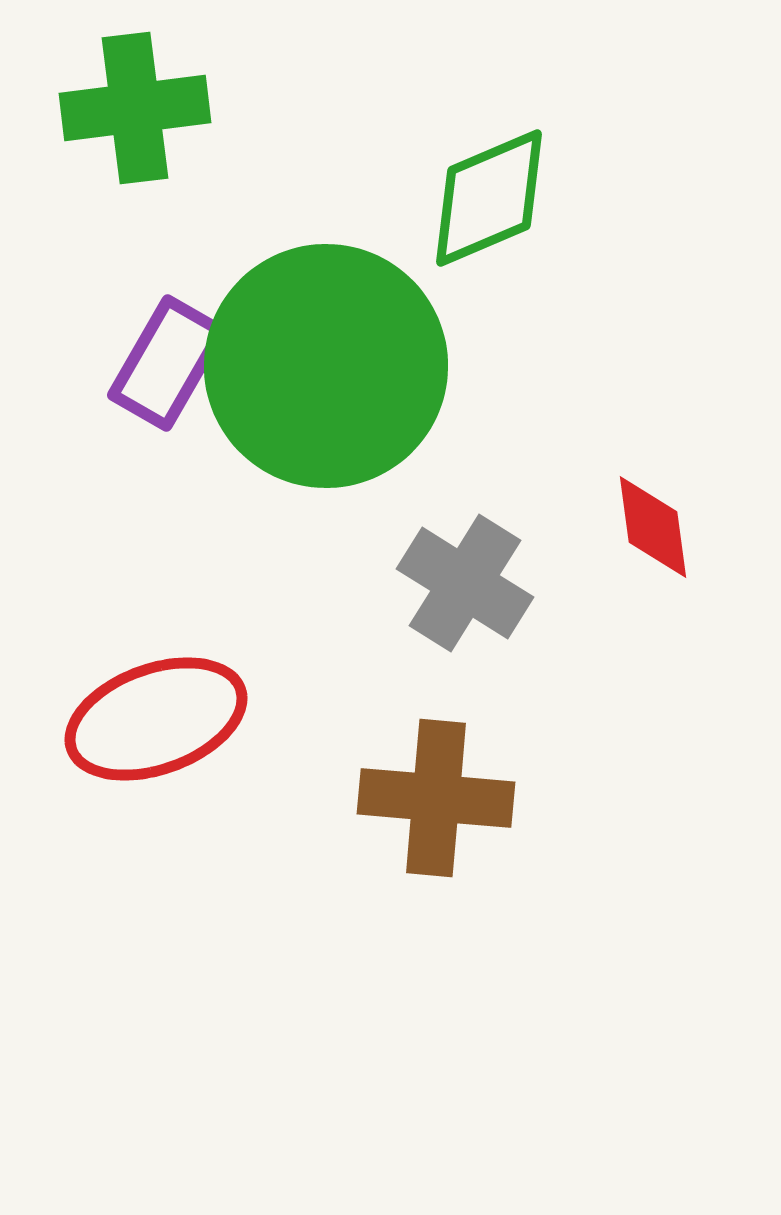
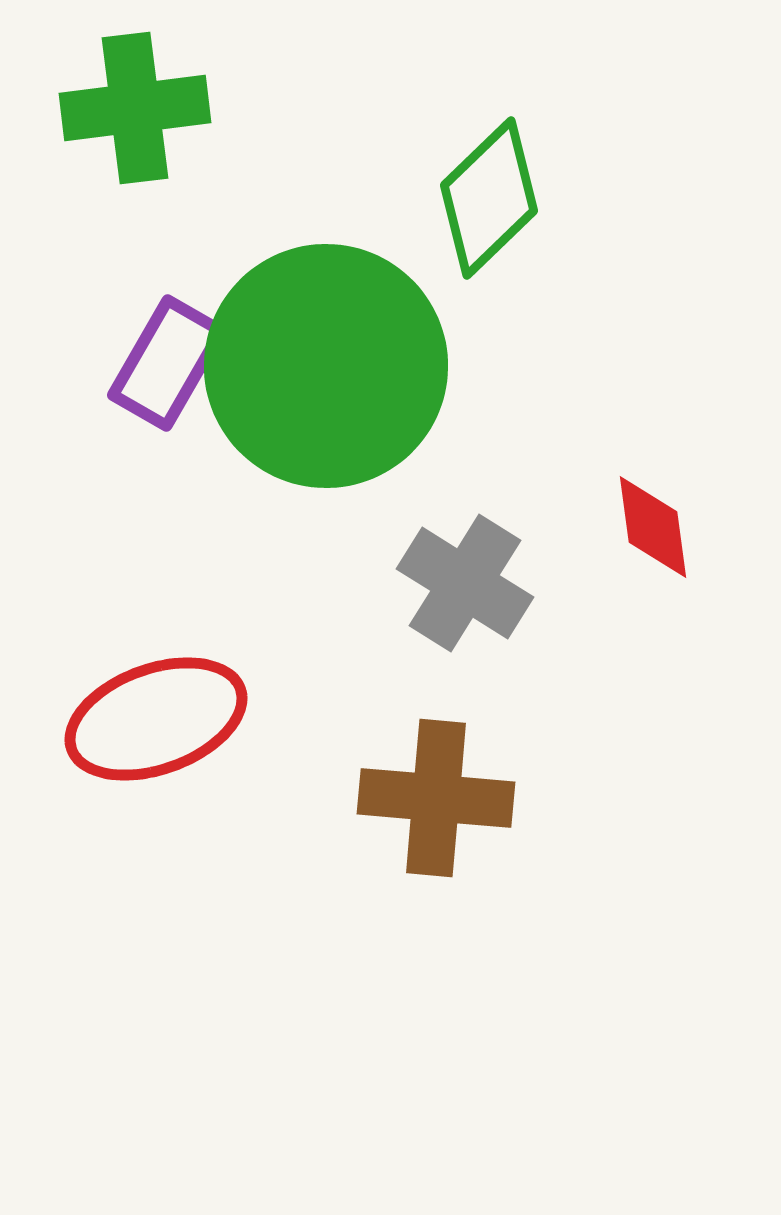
green diamond: rotated 21 degrees counterclockwise
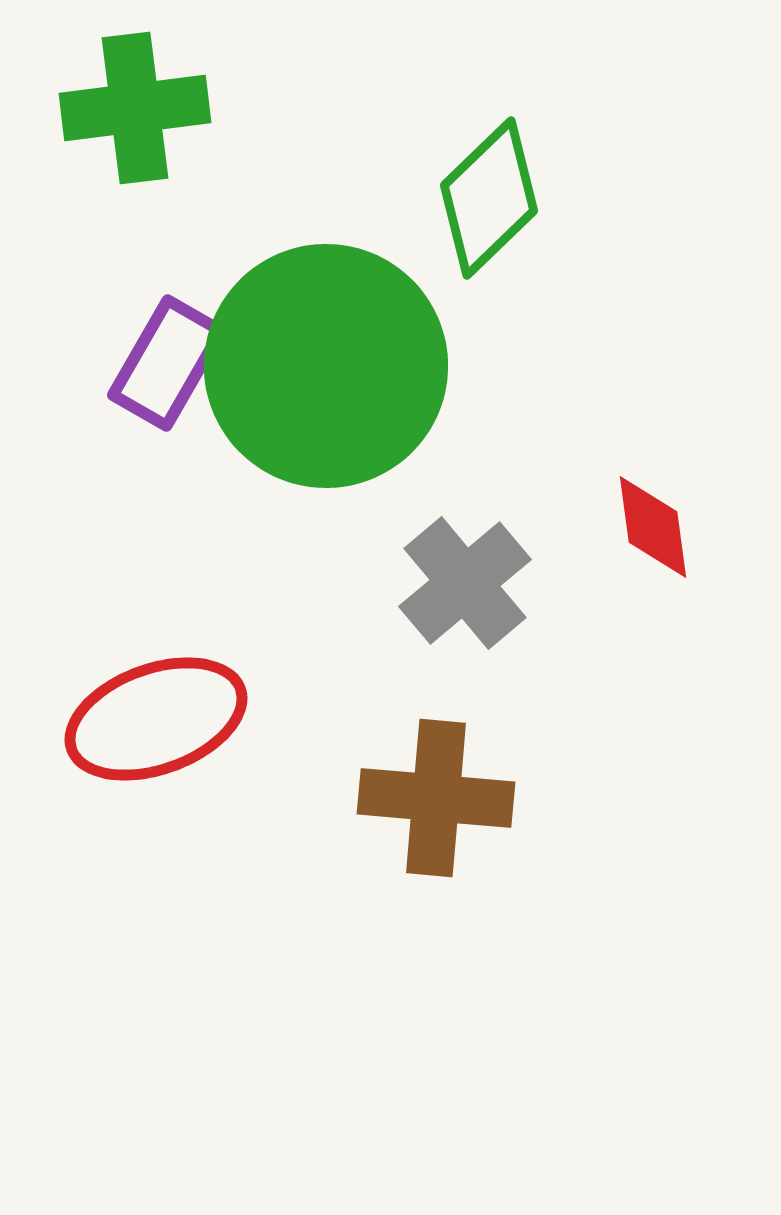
gray cross: rotated 18 degrees clockwise
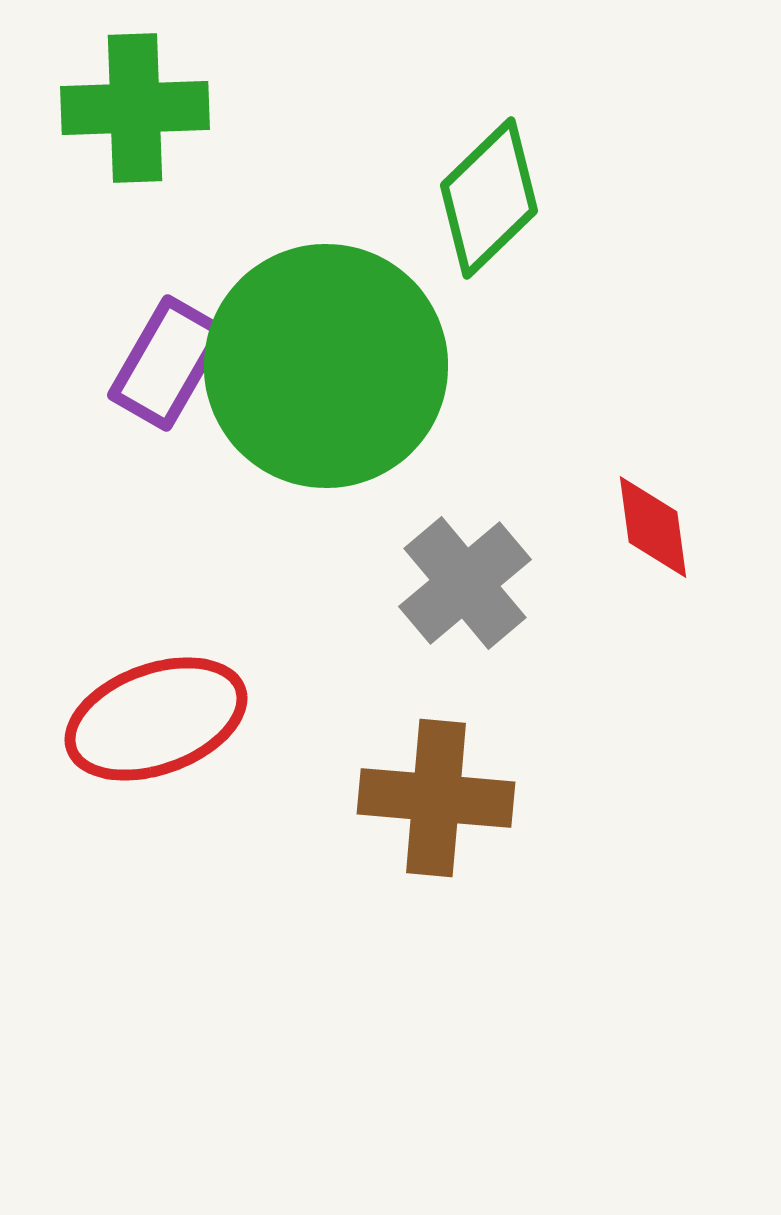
green cross: rotated 5 degrees clockwise
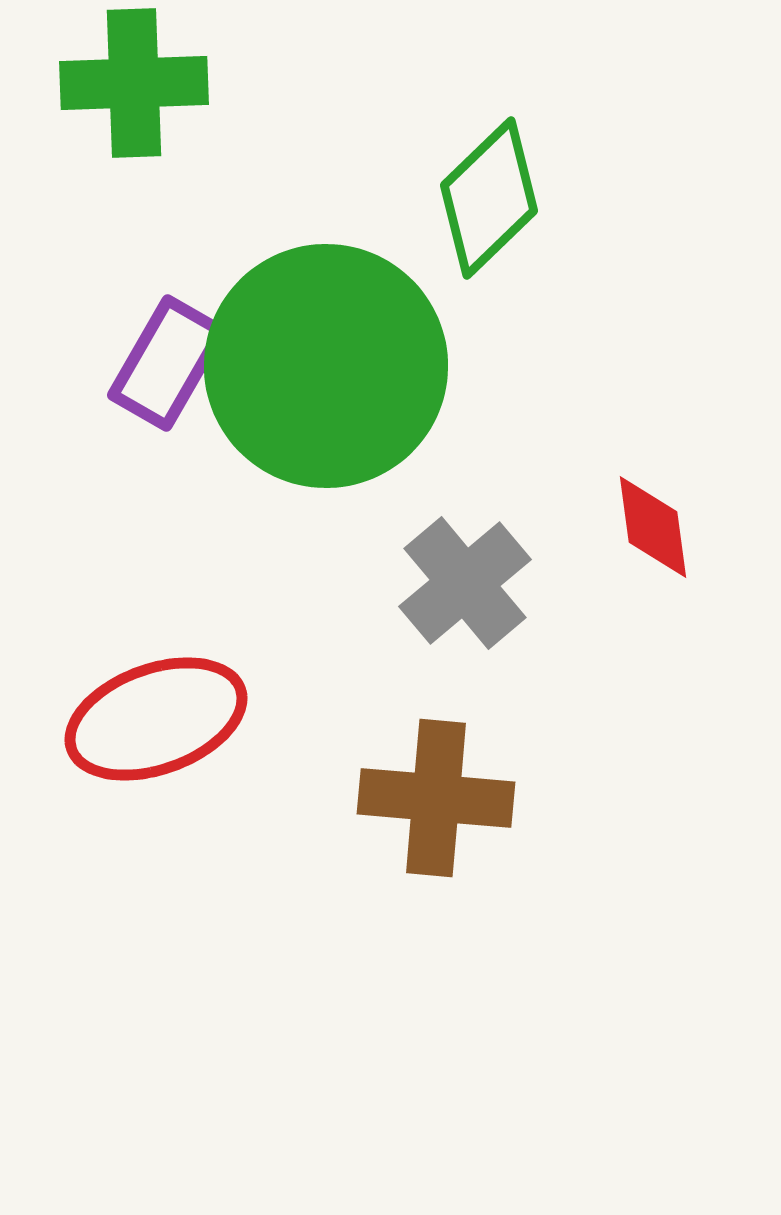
green cross: moved 1 px left, 25 px up
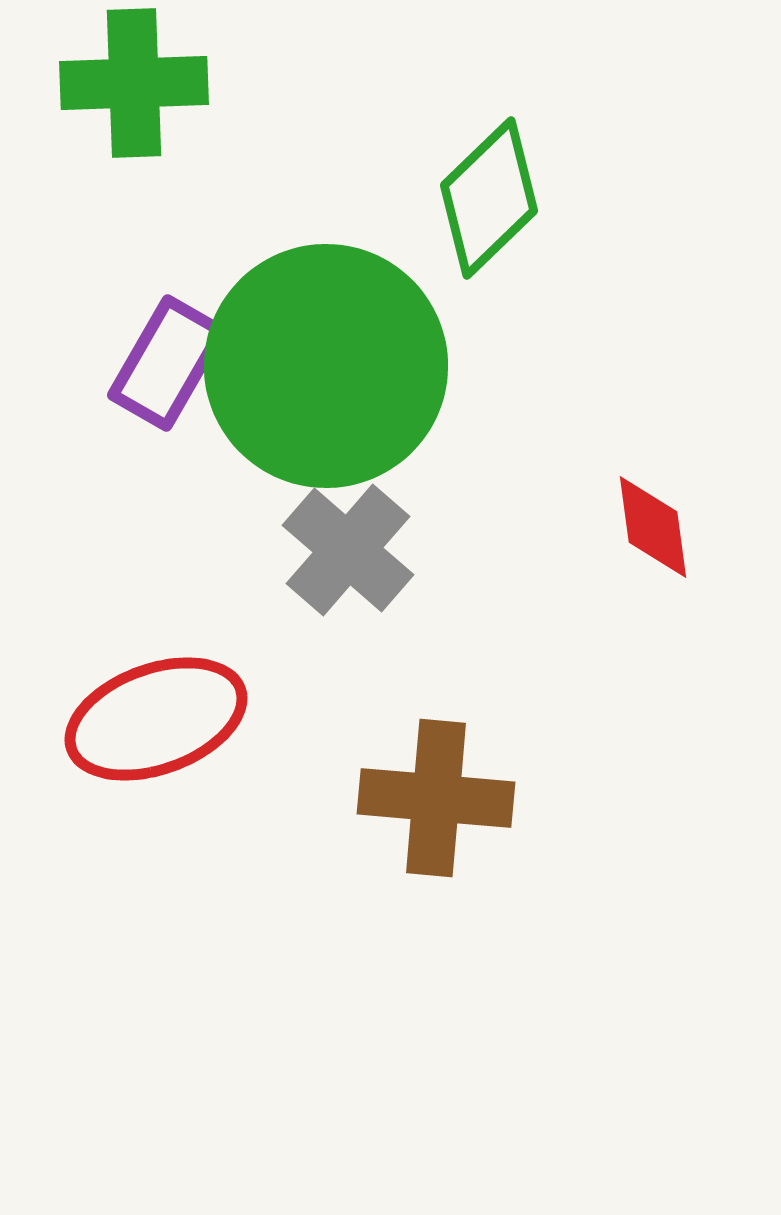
gray cross: moved 117 px left, 33 px up; rotated 9 degrees counterclockwise
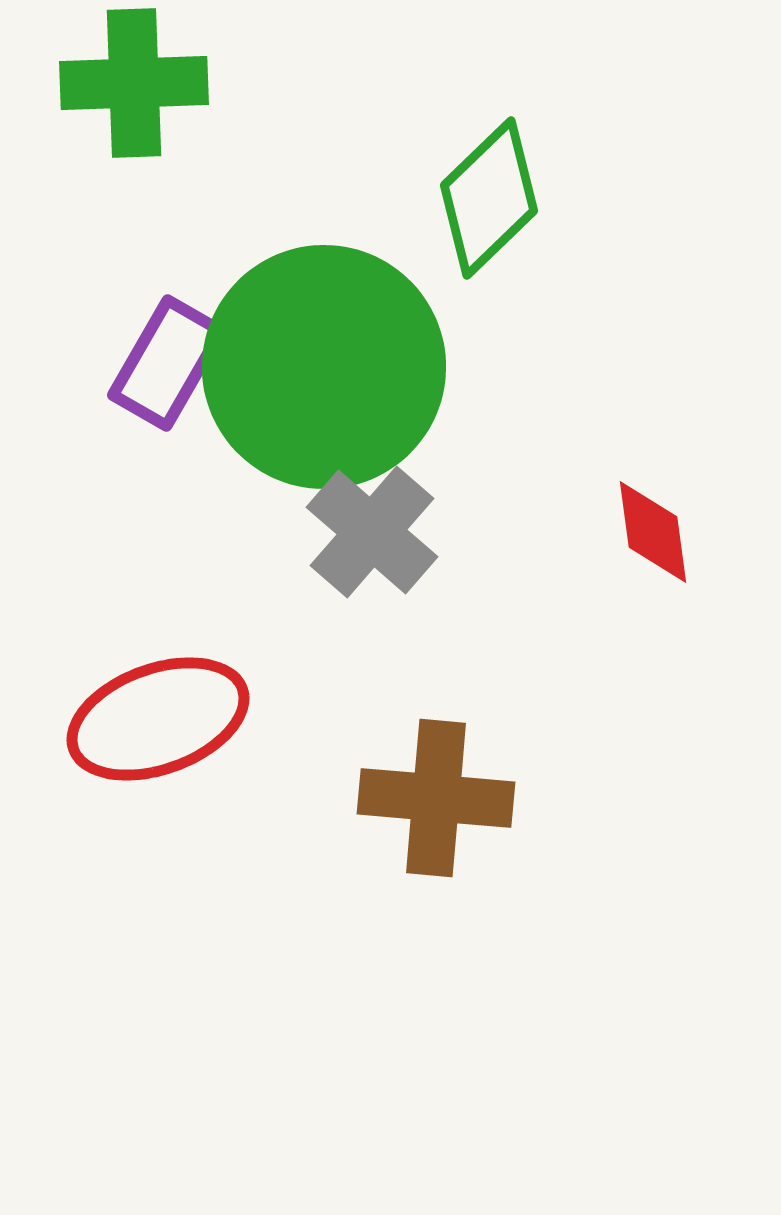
green circle: moved 2 px left, 1 px down
red diamond: moved 5 px down
gray cross: moved 24 px right, 18 px up
red ellipse: moved 2 px right
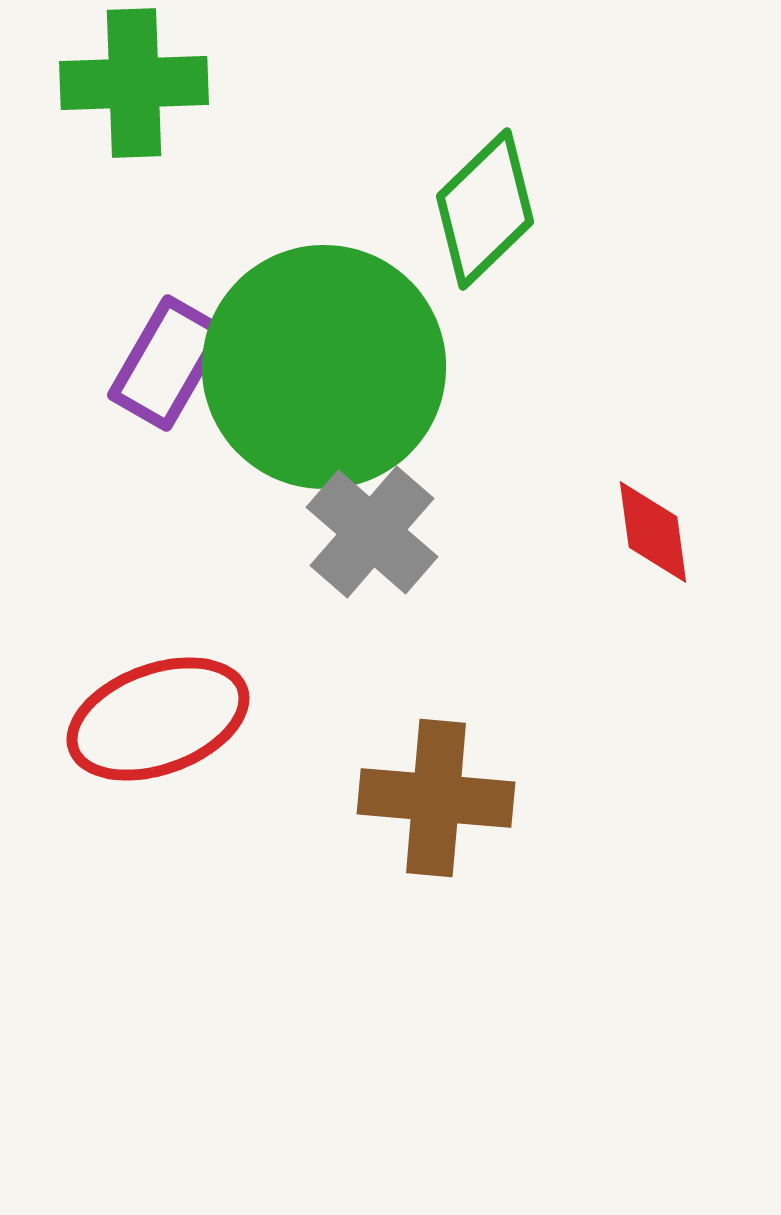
green diamond: moved 4 px left, 11 px down
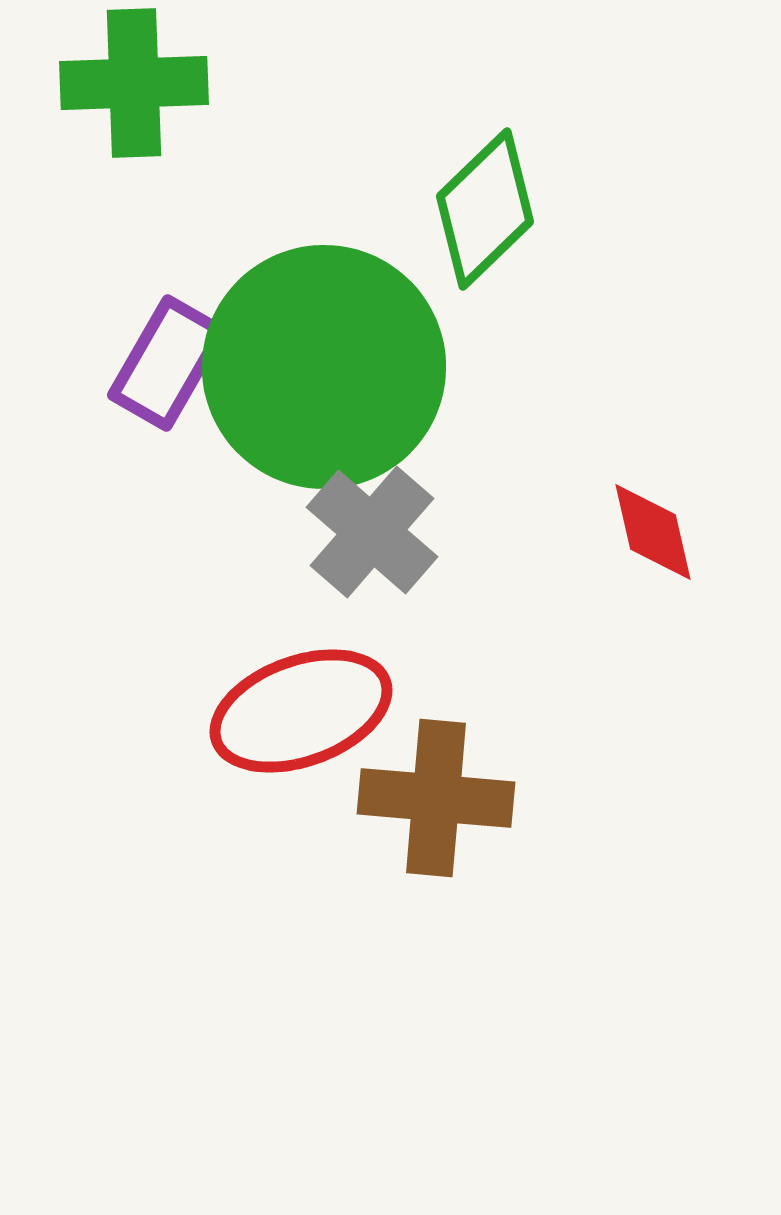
red diamond: rotated 5 degrees counterclockwise
red ellipse: moved 143 px right, 8 px up
